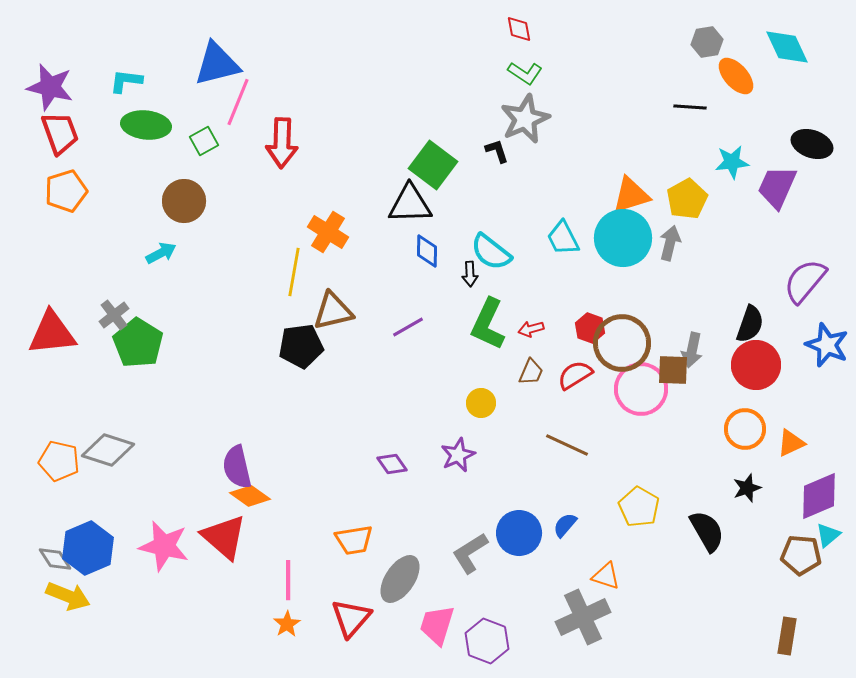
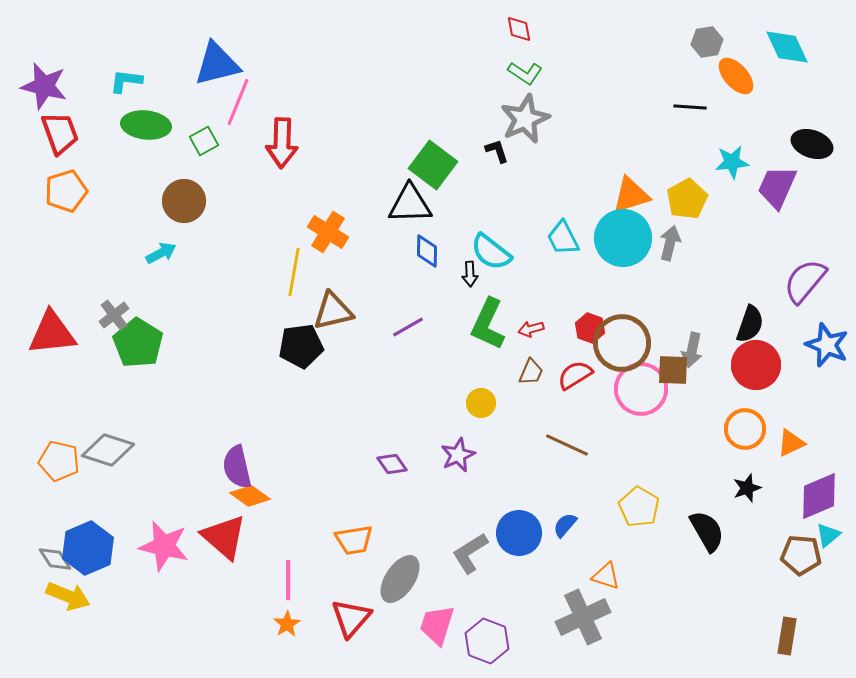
purple star at (50, 87): moved 6 px left, 1 px up
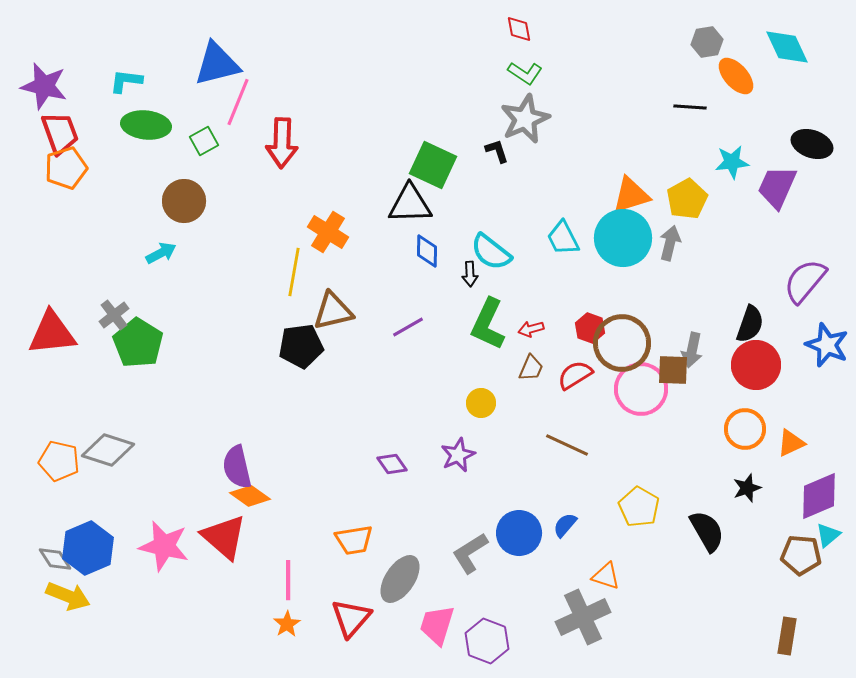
green square at (433, 165): rotated 12 degrees counterclockwise
orange pentagon at (66, 191): moved 23 px up
brown trapezoid at (531, 372): moved 4 px up
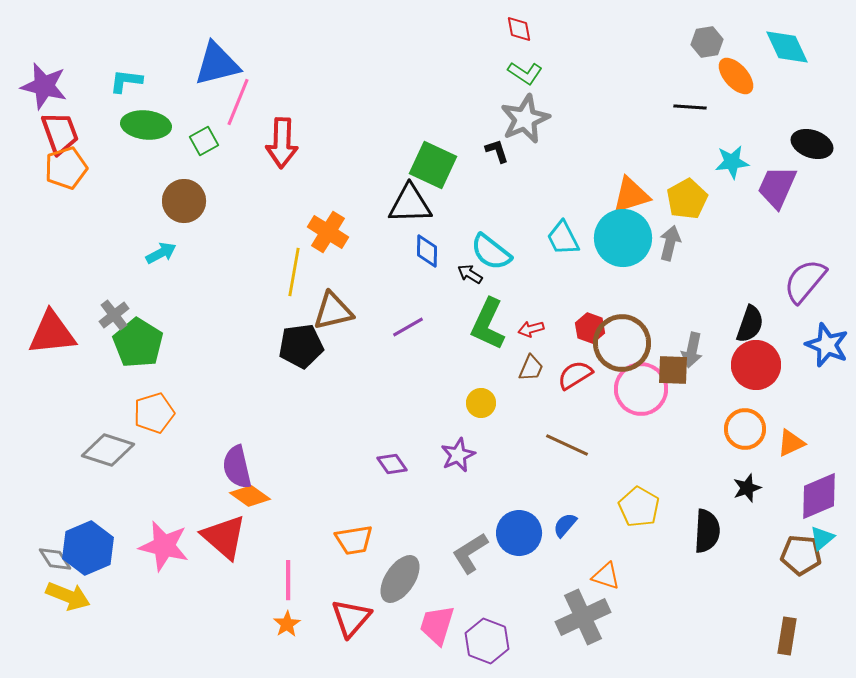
black arrow at (470, 274): rotated 125 degrees clockwise
orange pentagon at (59, 461): moved 95 px right, 48 px up; rotated 30 degrees counterclockwise
black semicircle at (707, 531): rotated 33 degrees clockwise
cyan triangle at (828, 535): moved 6 px left, 3 px down
